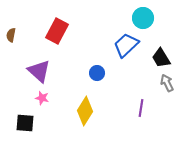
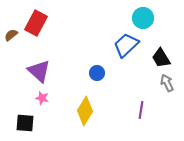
red rectangle: moved 21 px left, 8 px up
brown semicircle: rotated 40 degrees clockwise
purple line: moved 2 px down
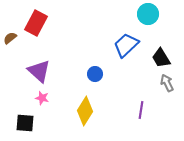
cyan circle: moved 5 px right, 4 px up
brown semicircle: moved 1 px left, 3 px down
blue circle: moved 2 px left, 1 px down
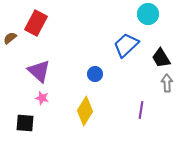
gray arrow: rotated 24 degrees clockwise
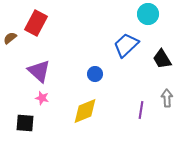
black trapezoid: moved 1 px right, 1 px down
gray arrow: moved 15 px down
yellow diamond: rotated 36 degrees clockwise
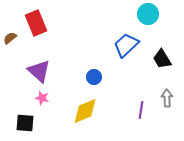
red rectangle: rotated 50 degrees counterclockwise
blue circle: moved 1 px left, 3 px down
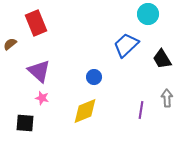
brown semicircle: moved 6 px down
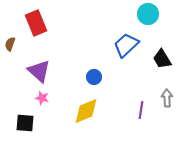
brown semicircle: rotated 32 degrees counterclockwise
yellow diamond: moved 1 px right
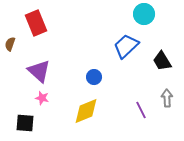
cyan circle: moved 4 px left
blue trapezoid: moved 1 px down
black trapezoid: moved 2 px down
purple line: rotated 36 degrees counterclockwise
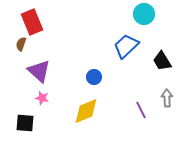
red rectangle: moved 4 px left, 1 px up
brown semicircle: moved 11 px right
